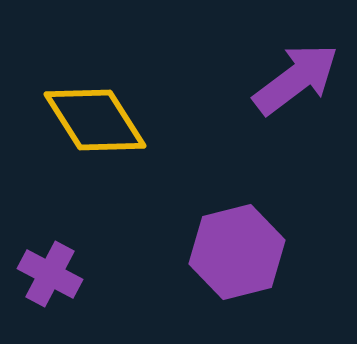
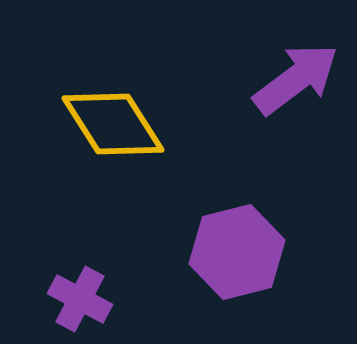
yellow diamond: moved 18 px right, 4 px down
purple cross: moved 30 px right, 25 px down
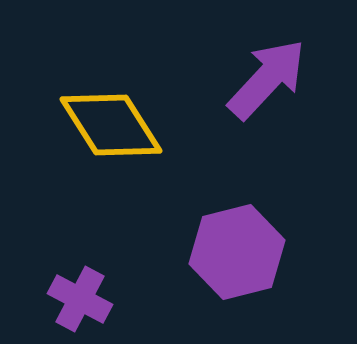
purple arrow: moved 29 px left; rotated 10 degrees counterclockwise
yellow diamond: moved 2 px left, 1 px down
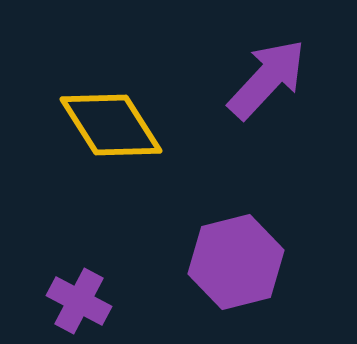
purple hexagon: moved 1 px left, 10 px down
purple cross: moved 1 px left, 2 px down
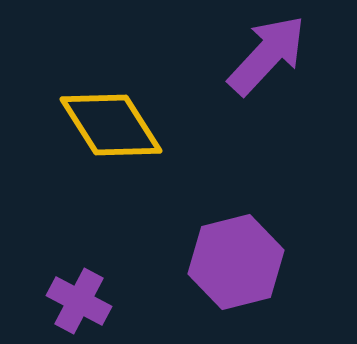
purple arrow: moved 24 px up
